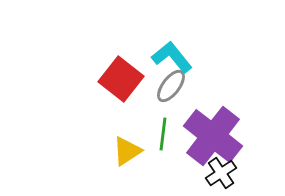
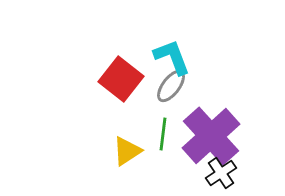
cyan L-shape: rotated 18 degrees clockwise
purple cross: moved 2 px left; rotated 10 degrees clockwise
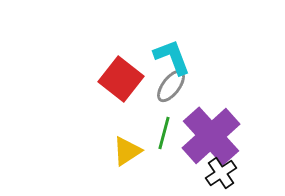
green line: moved 1 px right, 1 px up; rotated 8 degrees clockwise
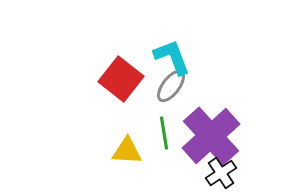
green line: rotated 24 degrees counterclockwise
yellow triangle: rotated 36 degrees clockwise
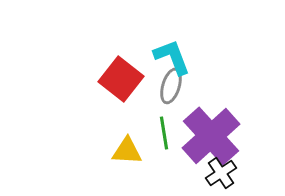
gray ellipse: rotated 20 degrees counterclockwise
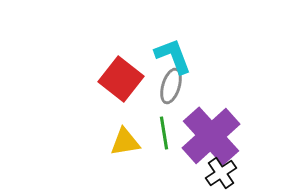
cyan L-shape: moved 1 px right, 1 px up
yellow triangle: moved 2 px left, 9 px up; rotated 12 degrees counterclockwise
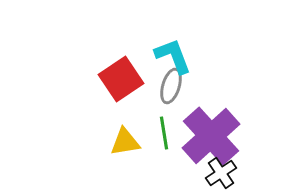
red square: rotated 18 degrees clockwise
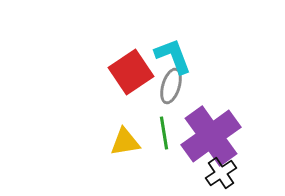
red square: moved 10 px right, 7 px up
purple cross: rotated 6 degrees clockwise
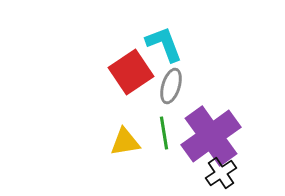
cyan L-shape: moved 9 px left, 12 px up
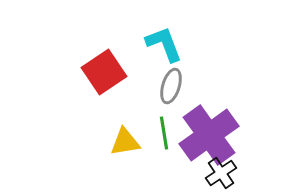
red square: moved 27 px left
purple cross: moved 2 px left, 1 px up
